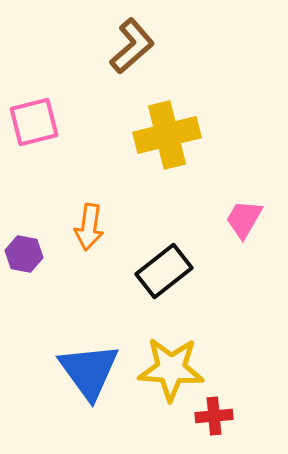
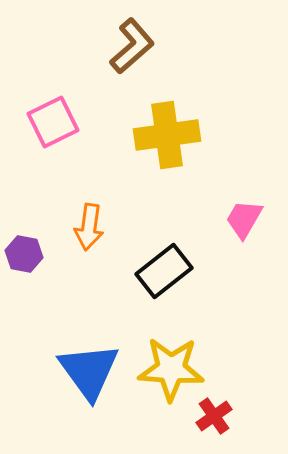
pink square: moved 19 px right; rotated 12 degrees counterclockwise
yellow cross: rotated 6 degrees clockwise
red cross: rotated 30 degrees counterclockwise
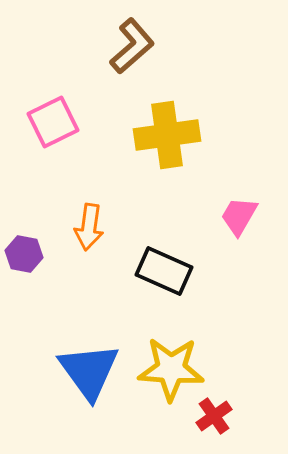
pink trapezoid: moved 5 px left, 3 px up
black rectangle: rotated 62 degrees clockwise
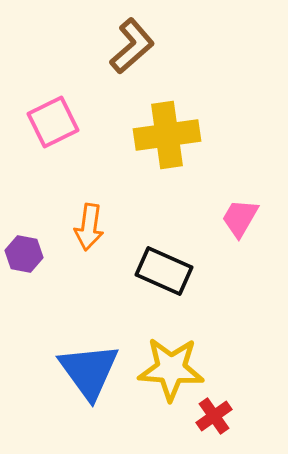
pink trapezoid: moved 1 px right, 2 px down
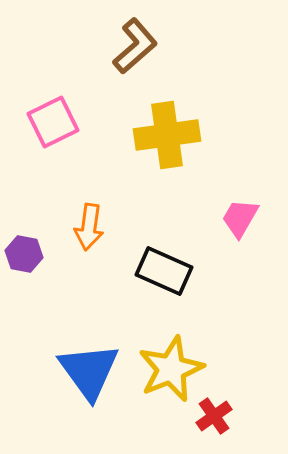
brown L-shape: moved 3 px right
yellow star: rotated 26 degrees counterclockwise
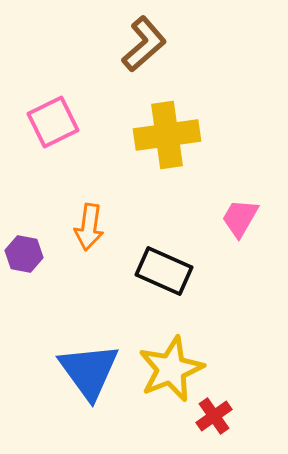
brown L-shape: moved 9 px right, 2 px up
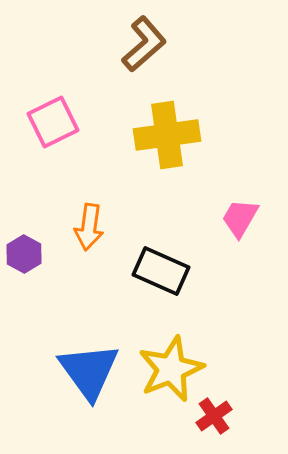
purple hexagon: rotated 18 degrees clockwise
black rectangle: moved 3 px left
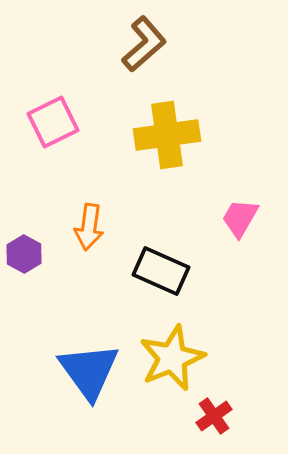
yellow star: moved 1 px right, 11 px up
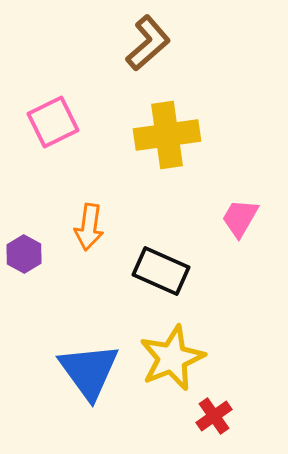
brown L-shape: moved 4 px right, 1 px up
